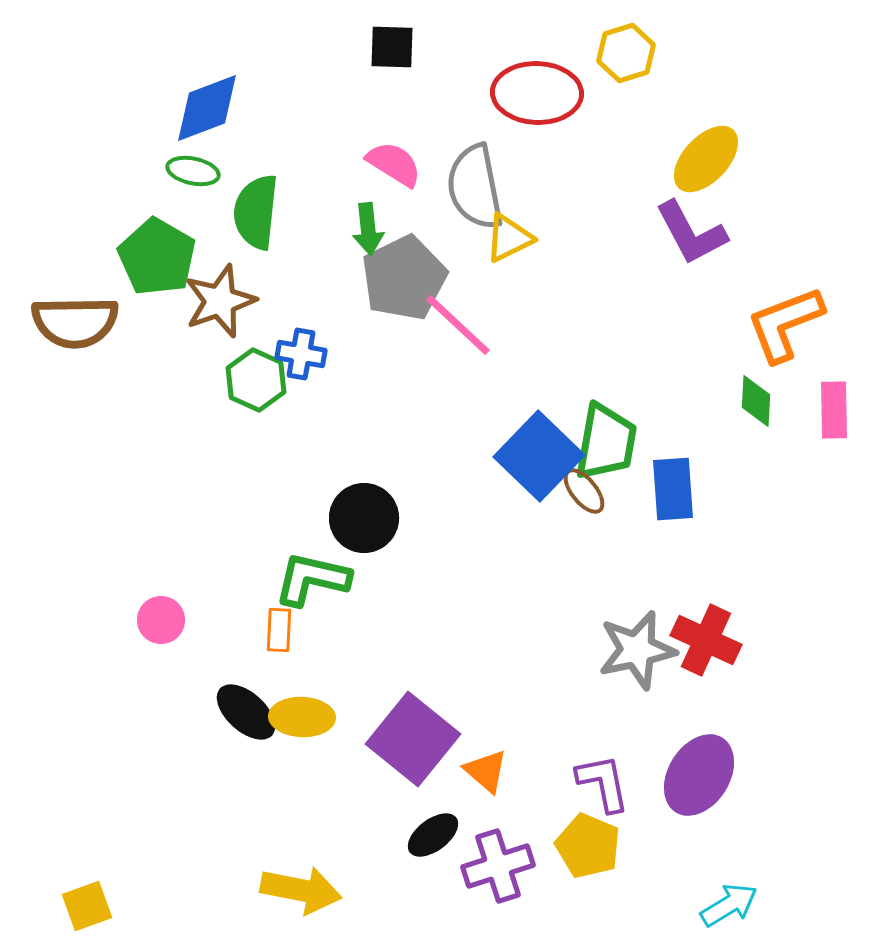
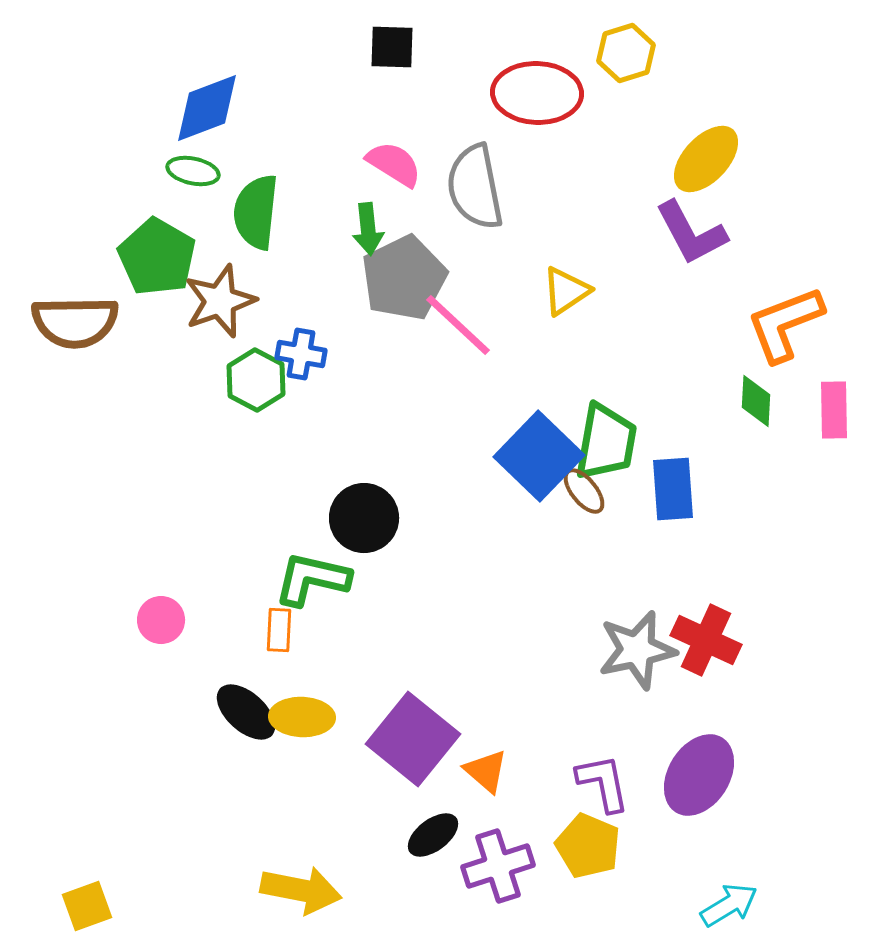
yellow triangle at (509, 238): moved 57 px right, 53 px down; rotated 8 degrees counterclockwise
green hexagon at (256, 380): rotated 4 degrees clockwise
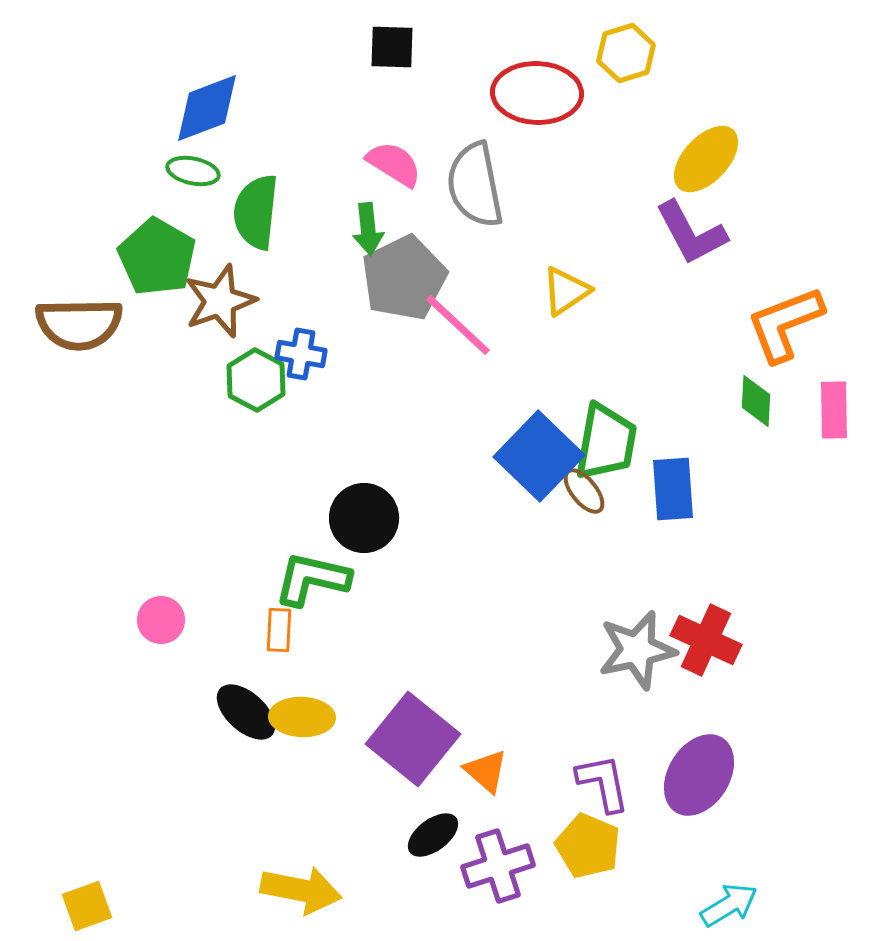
gray semicircle at (475, 187): moved 2 px up
brown semicircle at (75, 322): moved 4 px right, 2 px down
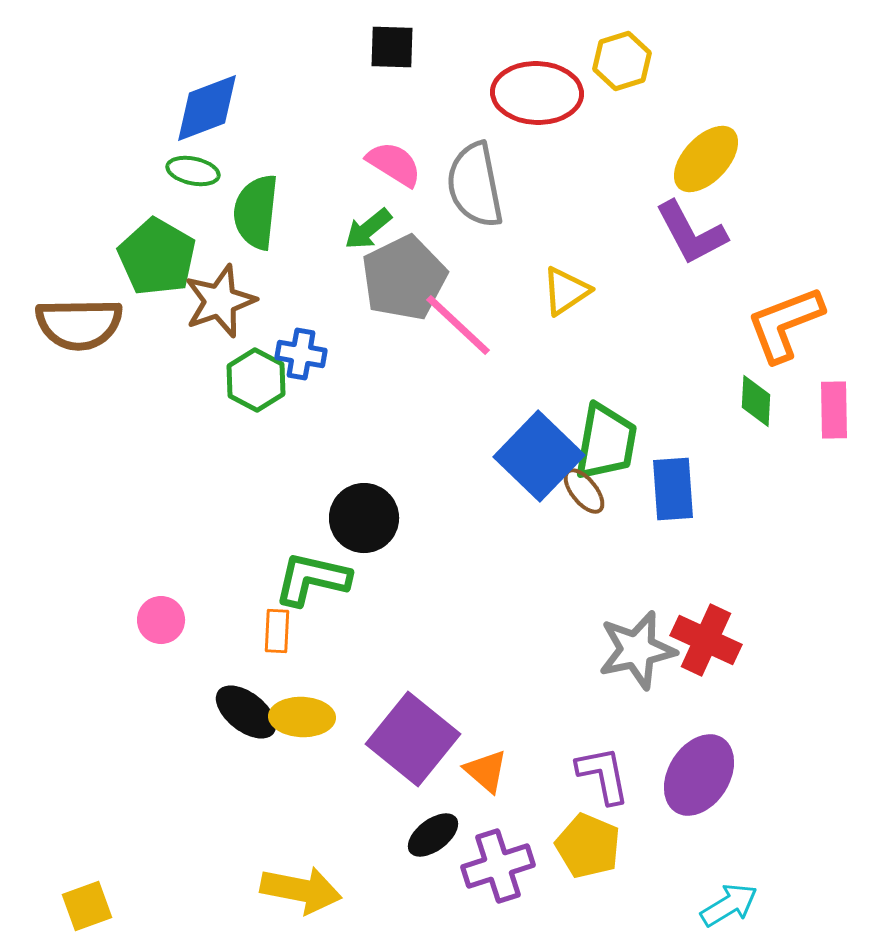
yellow hexagon at (626, 53): moved 4 px left, 8 px down
green arrow at (368, 229): rotated 57 degrees clockwise
orange rectangle at (279, 630): moved 2 px left, 1 px down
black ellipse at (246, 712): rotated 4 degrees counterclockwise
purple L-shape at (603, 783): moved 8 px up
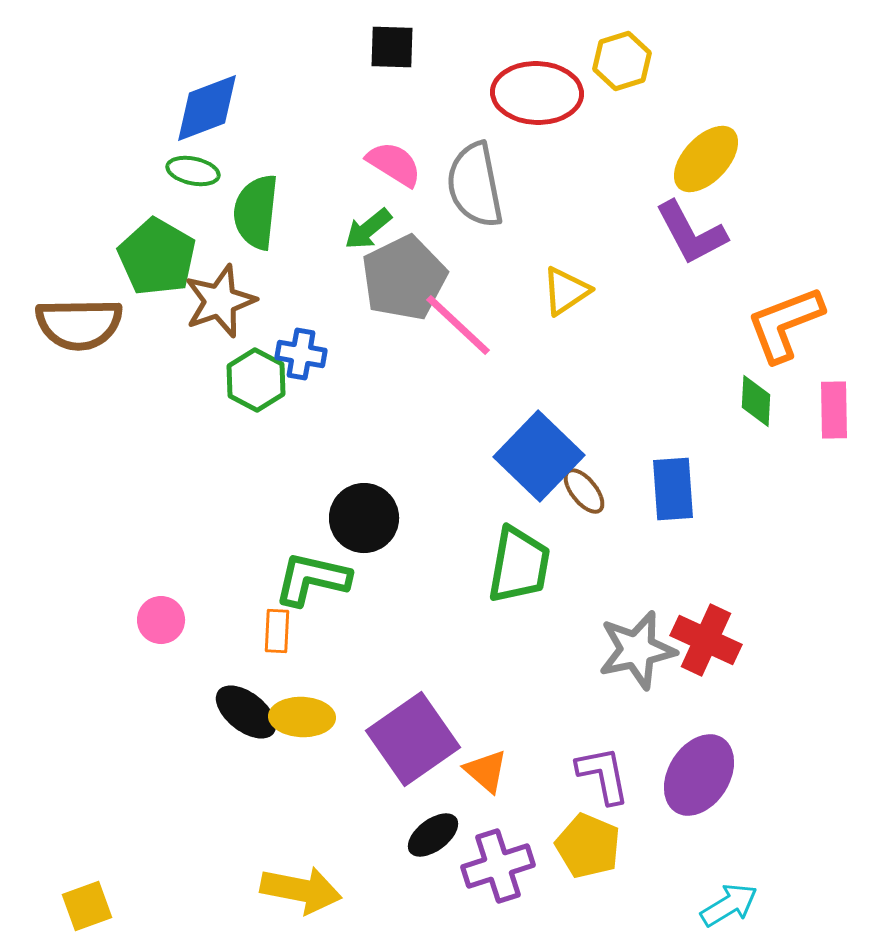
green trapezoid at (606, 442): moved 87 px left, 123 px down
purple square at (413, 739): rotated 16 degrees clockwise
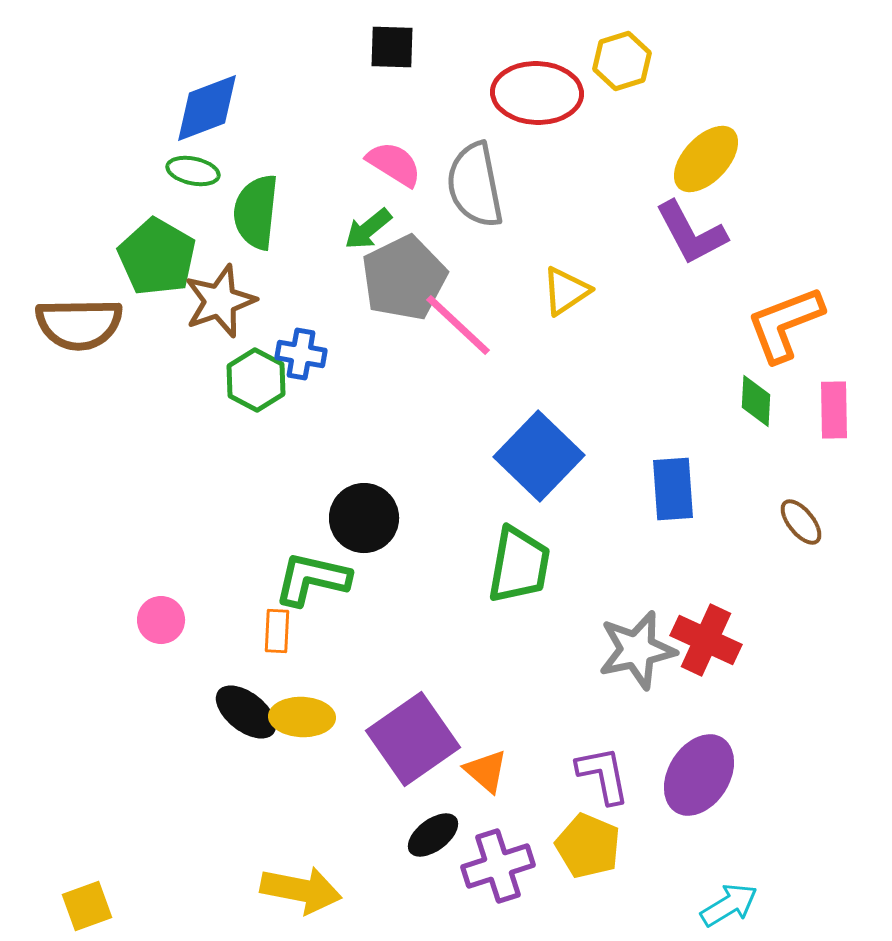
brown ellipse at (584, 491): moved 217 px right, 31 px down
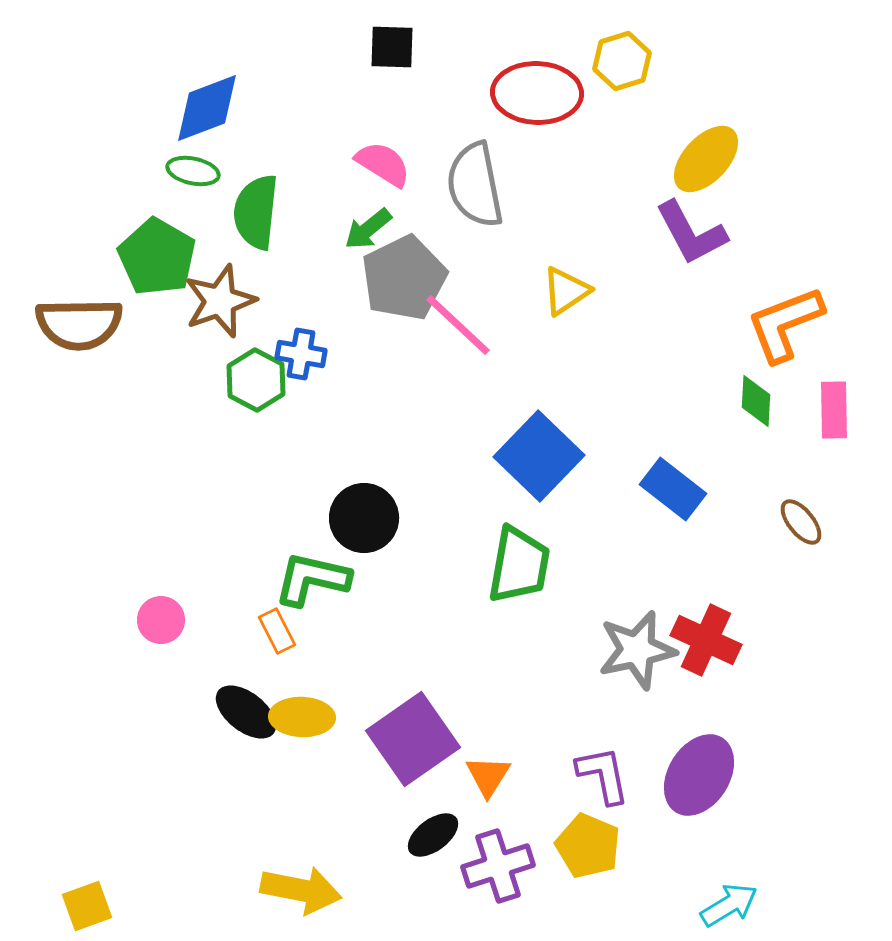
pink semicircle at (394, 164): moved 11 px left
blue rectangle at (673, 489): rotated 48 degrees counterclockwise
orange rectangle at (277, 631): rotated 30 degrees counterclockwise
orange triangle at (486, 771): moved 2 px right, 5 px down; rotated 21 degrees clockwise
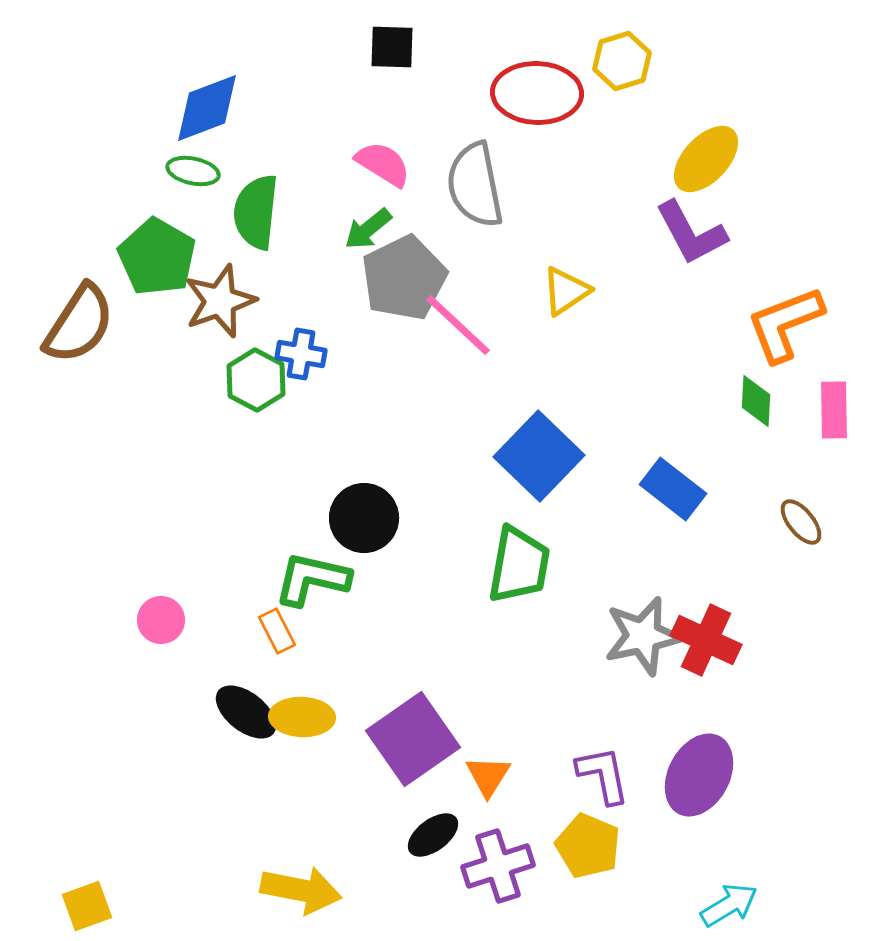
brown semicircle at (79, 324): rotated 56 degrees counterclockwise
gray star at (637, 650): moved 6 px right, 14 px up
purple ellipse at (699, 775): rotated 4 degrees counterclockwise
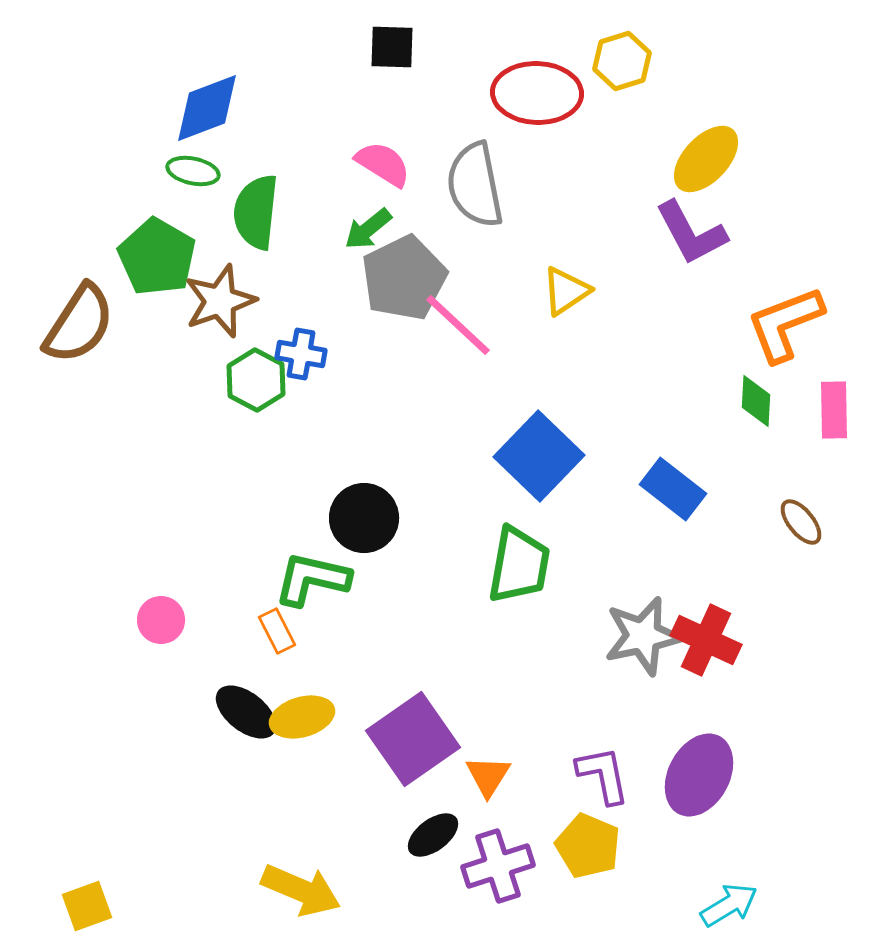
yellow ellipse at (302, 717): rotated 18 degrees counterclockwise
yellow arrow at (301, 890): rotated 12 degrees clockwise
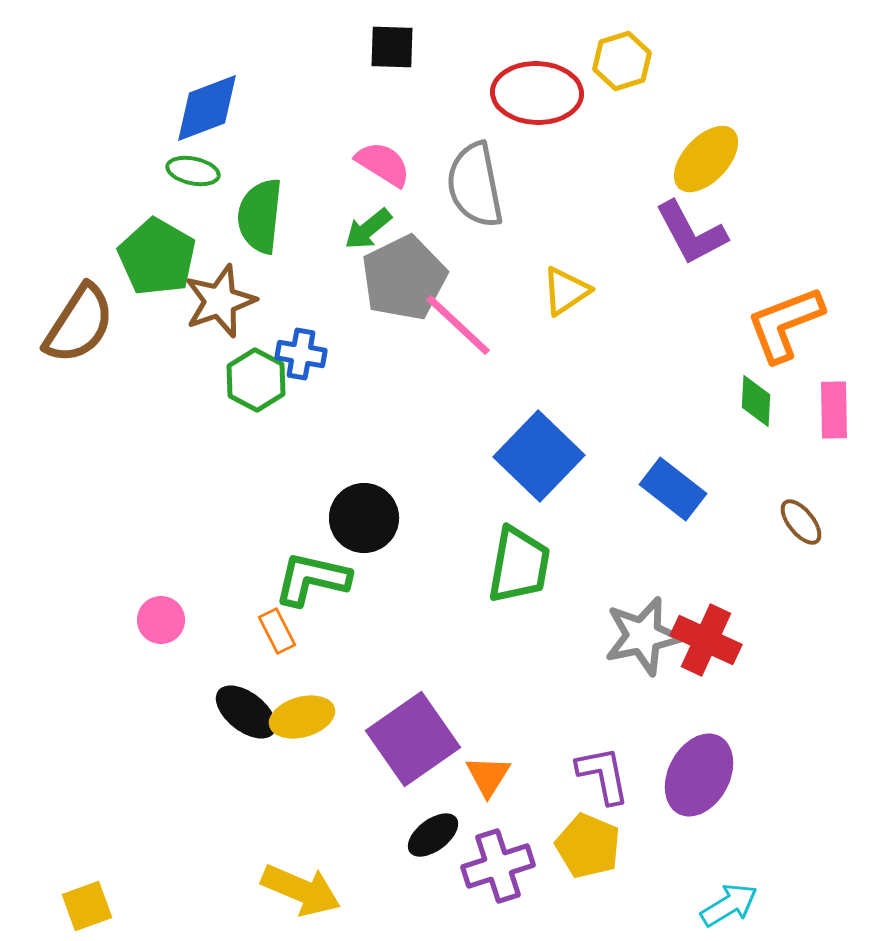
green semicircle at (256, 212): moved 4 px right, 4 px down
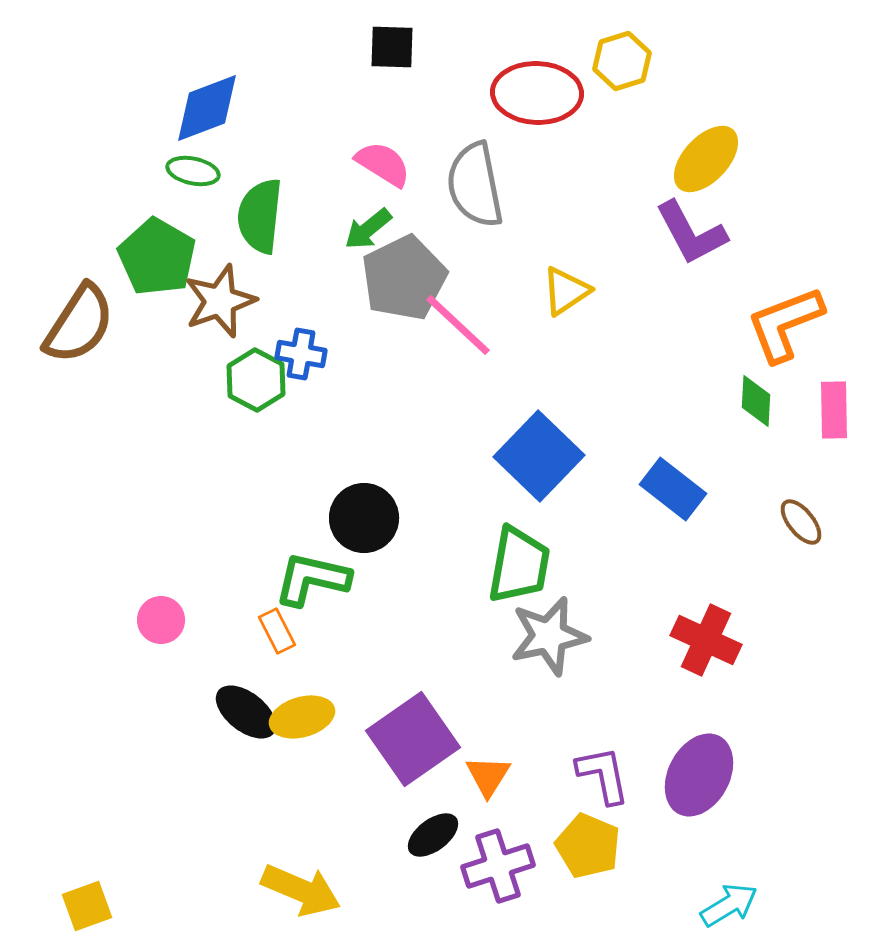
gray star at (643, 636): moved 94 px left
